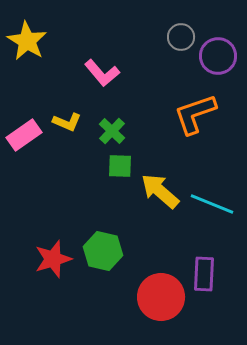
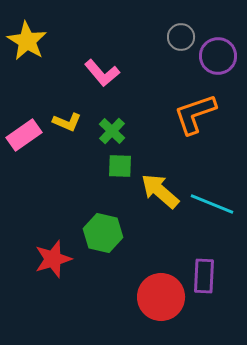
green hexagon: moved 18 px up
purple rectangle: moved 2 px down
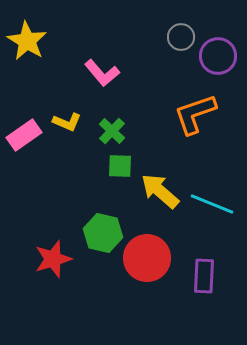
red circle: moved 14 px left, 39 px up
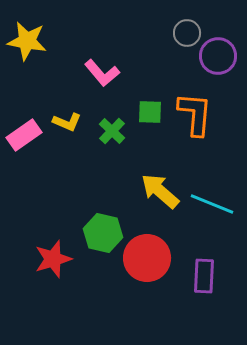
gray circle: moved 6 px right, 4 px up
yellow star: rotated 21 degrees counterclockwise
orange L-shape: rotated 114 degrees clockwise
green square: moved 30 px right, 54 px up
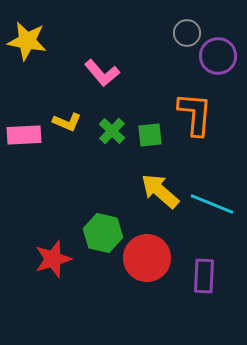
green square: moved 23 px down; rotated 8 degrees counterclockwise
pink rectangle: rotated 32 degrees clockwise
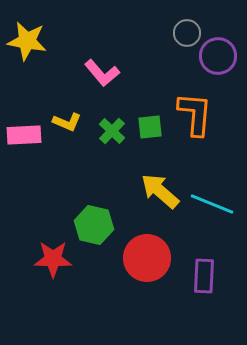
green square: moved 8 px up
green hexagon: moved 9 px left, 8 px up
red star: rotated 18 degrees clockwise
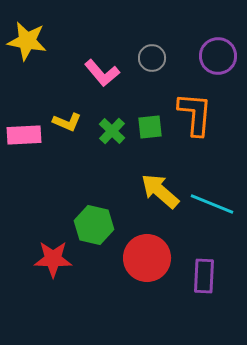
gray circle: moved 35 px left, 25 px down
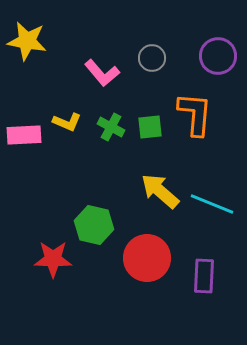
green cross: moved 1 px left, 4 px up; rotated 16 degrees counterclockwise
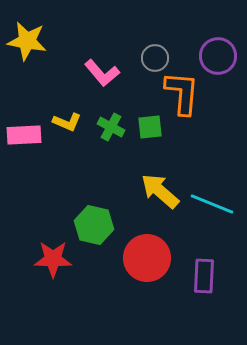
gray circle: moved 3 px right
orange L-shape: moved 13 px left, 21 px up
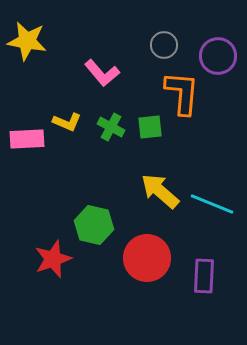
gray circle: moved 9 px right, 13 px up
pink rectangle: moved 3 px right, 4 px down
red star: rotated 21 degrees counterclockwise
